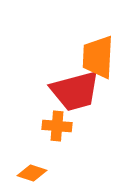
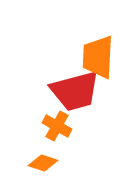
orange cross: rotated 24 degrees clockwise
orange diamond: moved 11 px right, 10 px up
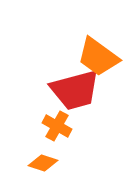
orange trapezoid: rotated 57 degrees counterclockwise
red trapezoid: moved 1 px up
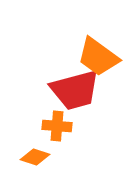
orange cross: rotated 24 degrees counterclockwise
orange diamond: moved 8 px left, 6 px up
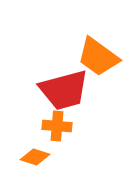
red trapezoid: moved 11 px left
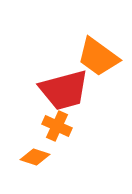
orange cross: rotated 20 degrees clockwise
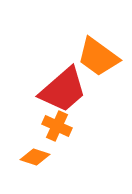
red trapezoid: moved 1 px left; rotated 26 degrees counterclockwise
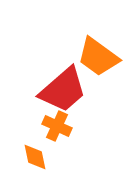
orange diamond: rotated 60 degrees clockwise
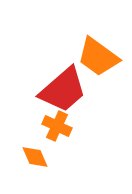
orange diamond: rotated 12 degrees counterclockwise
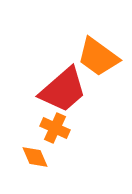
orange cross: moved 2 px left, 2 px down
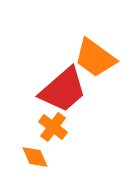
orange trapezoid: moved 3 px left, 1 px down
orange cross: moved 2 px left, 1 px up; rotated 12 degrees clockwise
